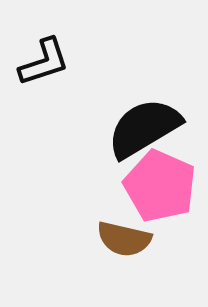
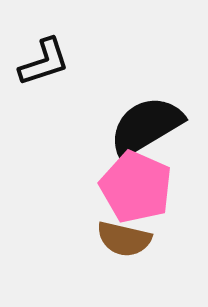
black semicircle: moved 2 px right, 2 px up
pink pentagon: moved 24 px left, 1 px down
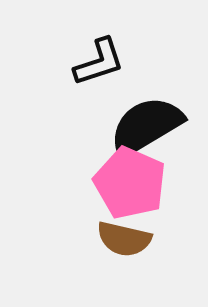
black L-shape: moved 55 px right
pink pentagon: moved 6 px left, 4 px up
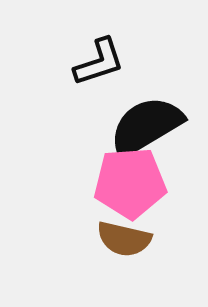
pink pentagon: rotated 28 degrees counterclockwise
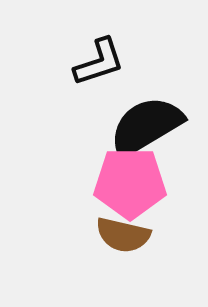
pink pentagon: rotated 4 degrees clockwise
brown semicircle: moved 1 px left, 4 px up
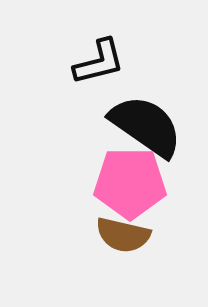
black L-shape: rotated 4 degrees clockwise
black semicircle: rotated 66 degrees clockwise
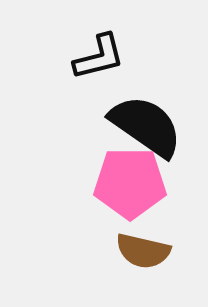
black L-shape: moved 5 px up
brown semicircle: moved 20 px right, 16 px down
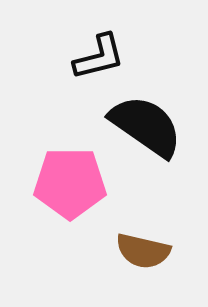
pink pentagon: moved 60 px left
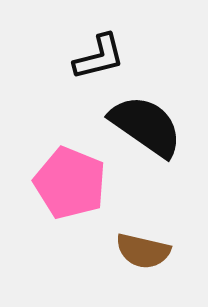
pink pentagon: rotated 22 degrees clockwise
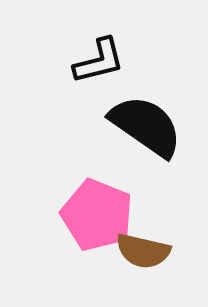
black L-shape: moved 4 px down
pink pentagon: moved 27 px right, 32 px down
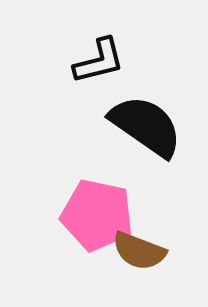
pink pentagon: rotated 10 degrees counterclockwise
brown semicircle: moved 4 px left; rotated 8 degrees clockwise
